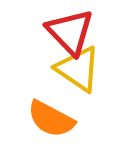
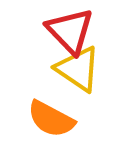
red triangle: moved 1 px up
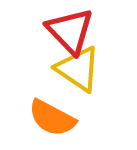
orange semicircle: moved 1 px right, 1 px up
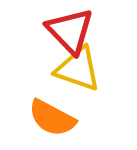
yellow triangle: rotated 15 degrees counterclockwise
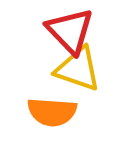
orange semicircle: moved 6 px up; rotated 24 degrees counterclockwise
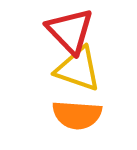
orange semicircle: moved 25 px right, 3 px down
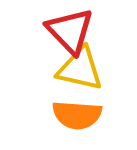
yellow triangle: moved 2 px right; rotated 6 degrees counterclockwise
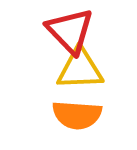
yellow triangle: rotated 15 degrees counterclockwise
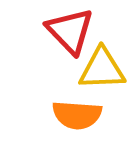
yellow triangle: moved 22 px right
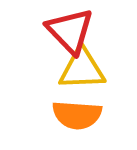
yellow triangle: moved 20 px left
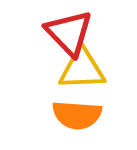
red triangle: moved 1 px left, 2 px down
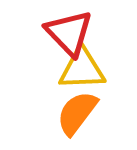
orange semicircle: moved 2 px up; rotated 123 degrees clockwise
